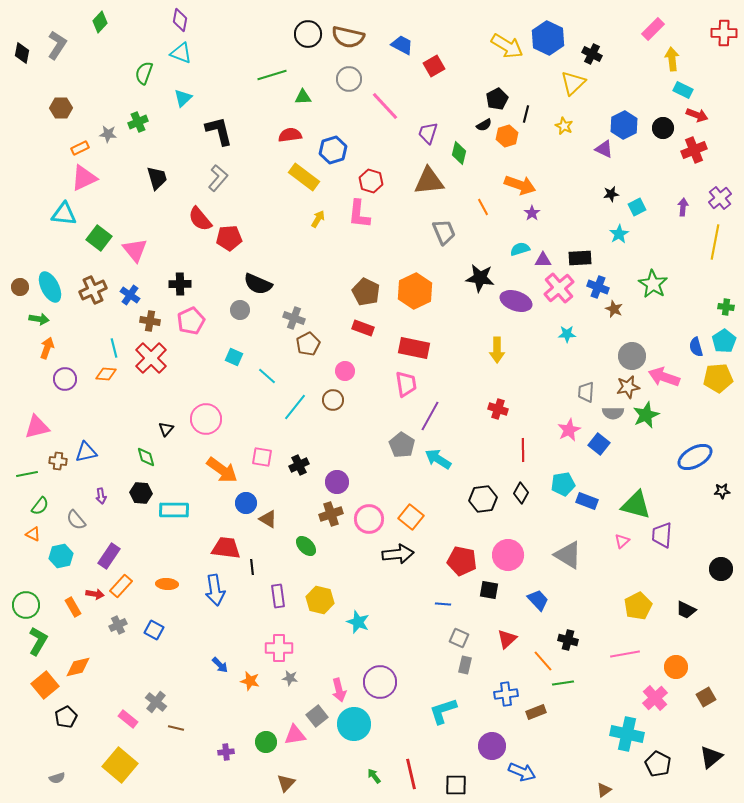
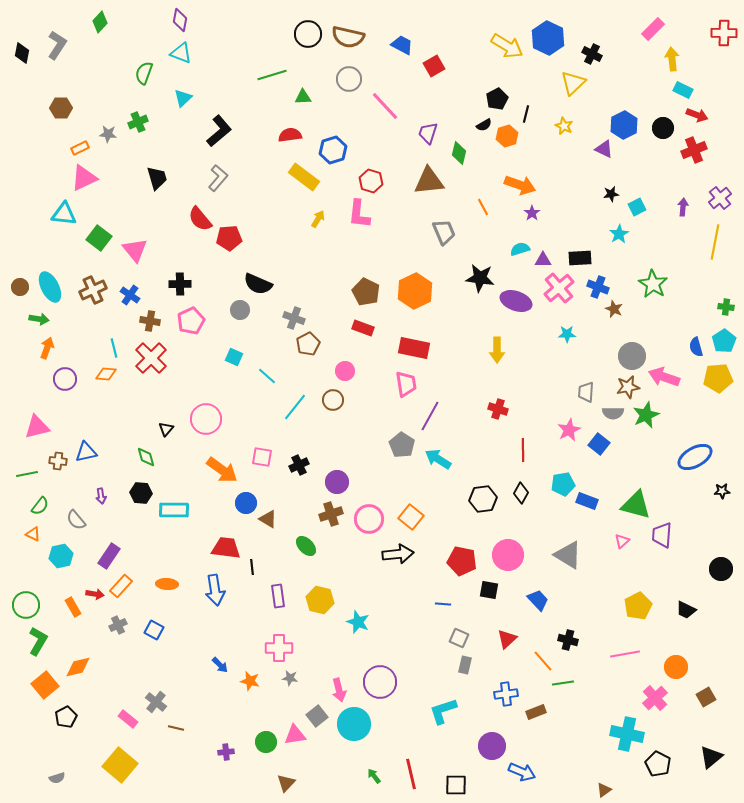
black L-shape at (219, 131): rotated 64 degrees clockwise
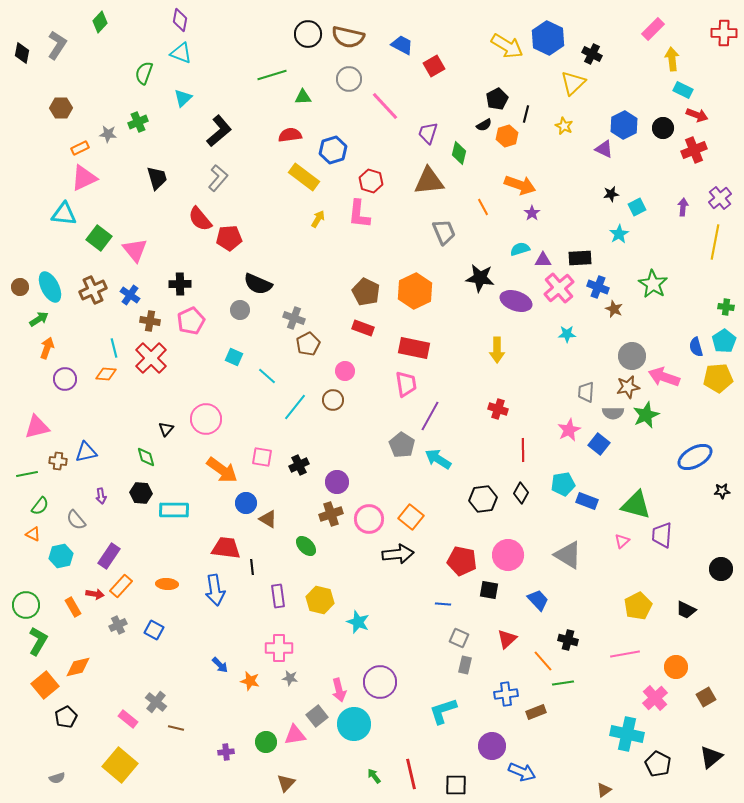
green arrow at (39, 319): rotated 42 degrees counterclockwise
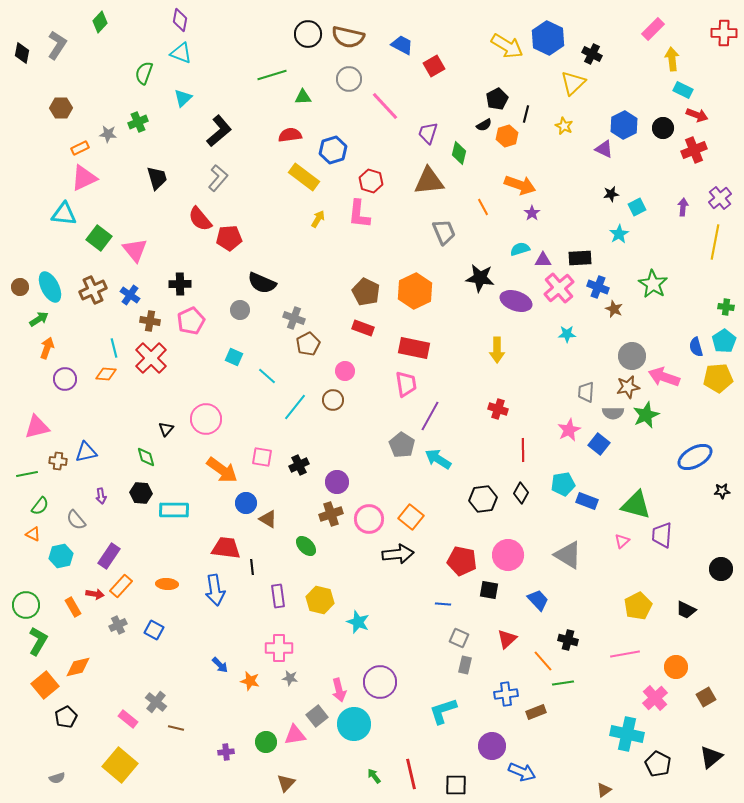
black semicircle at (258, 284): moved 4 px right, 1 px up
